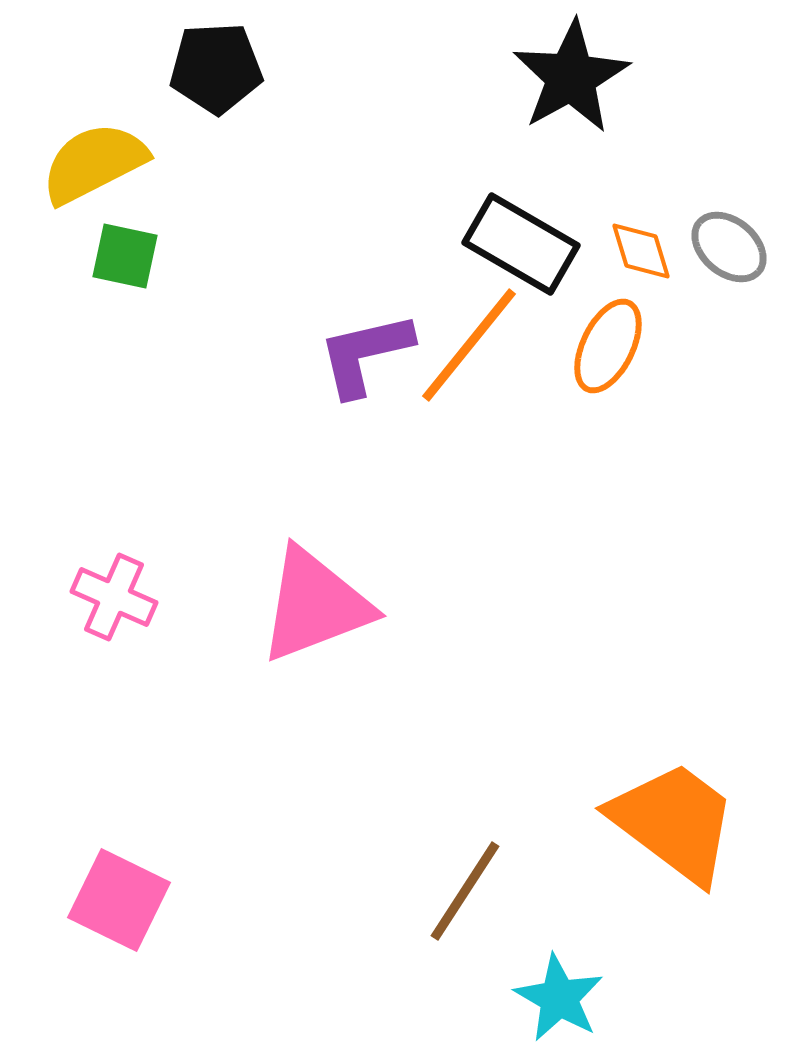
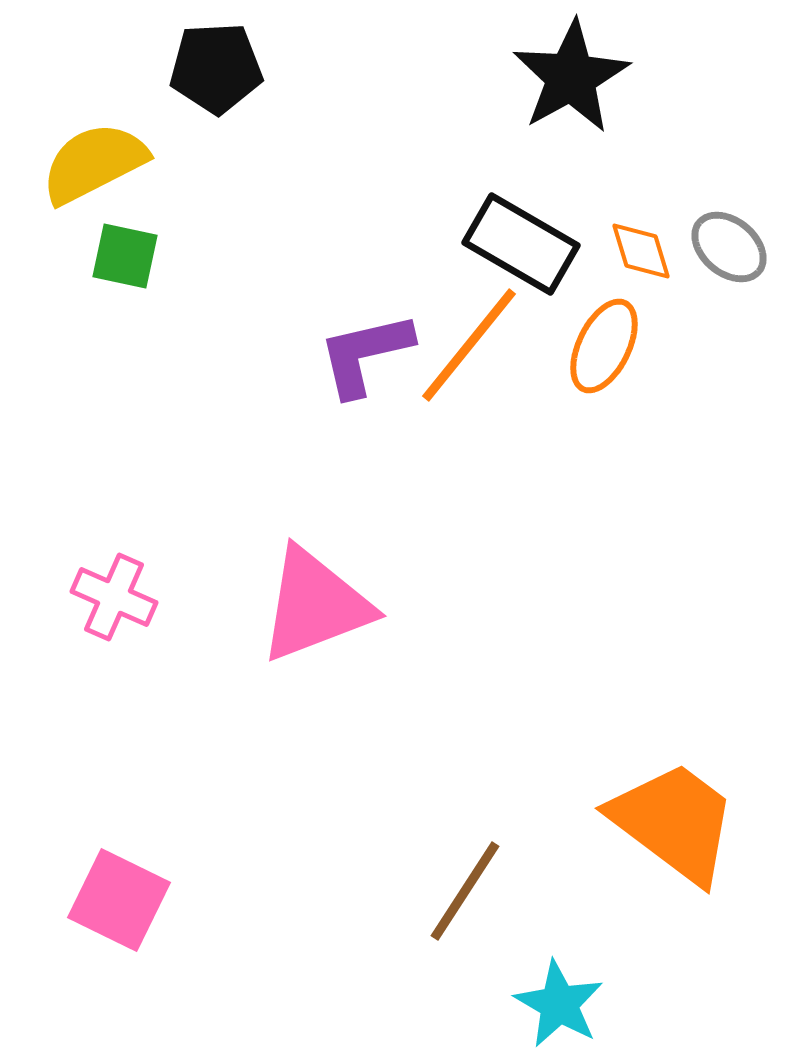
orange ellipse: moved 4 px left
cyan star: moved 6 px down
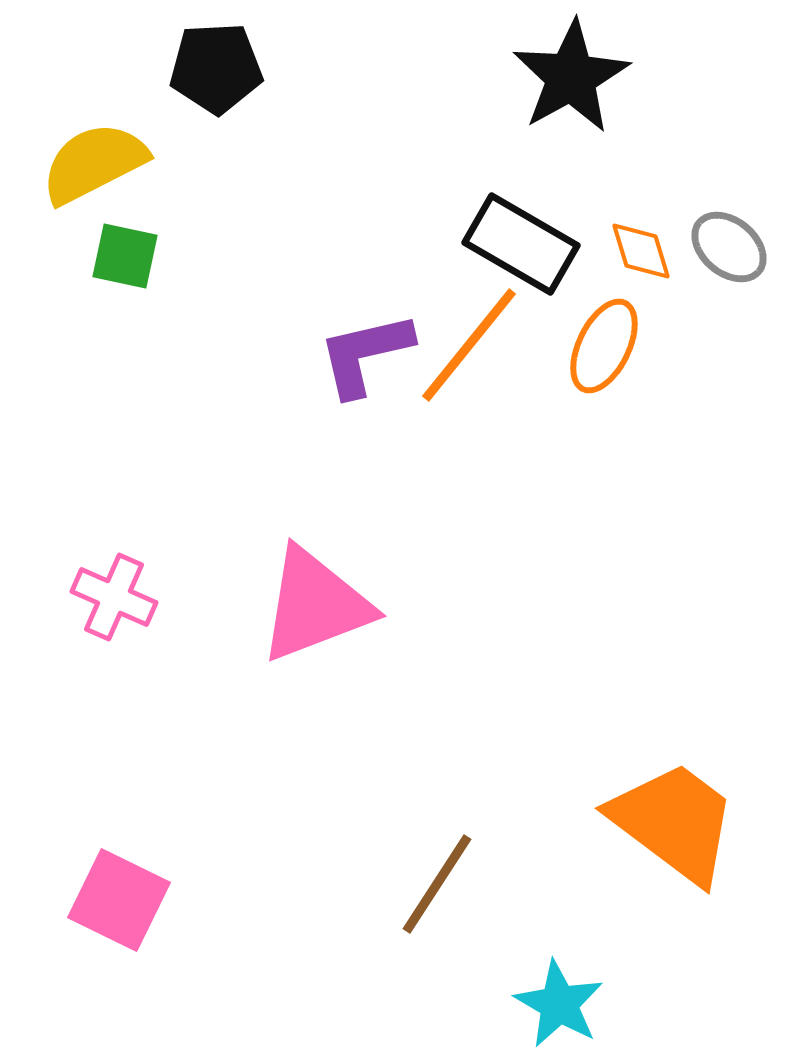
brown line: moved 28 px left, 7 px up
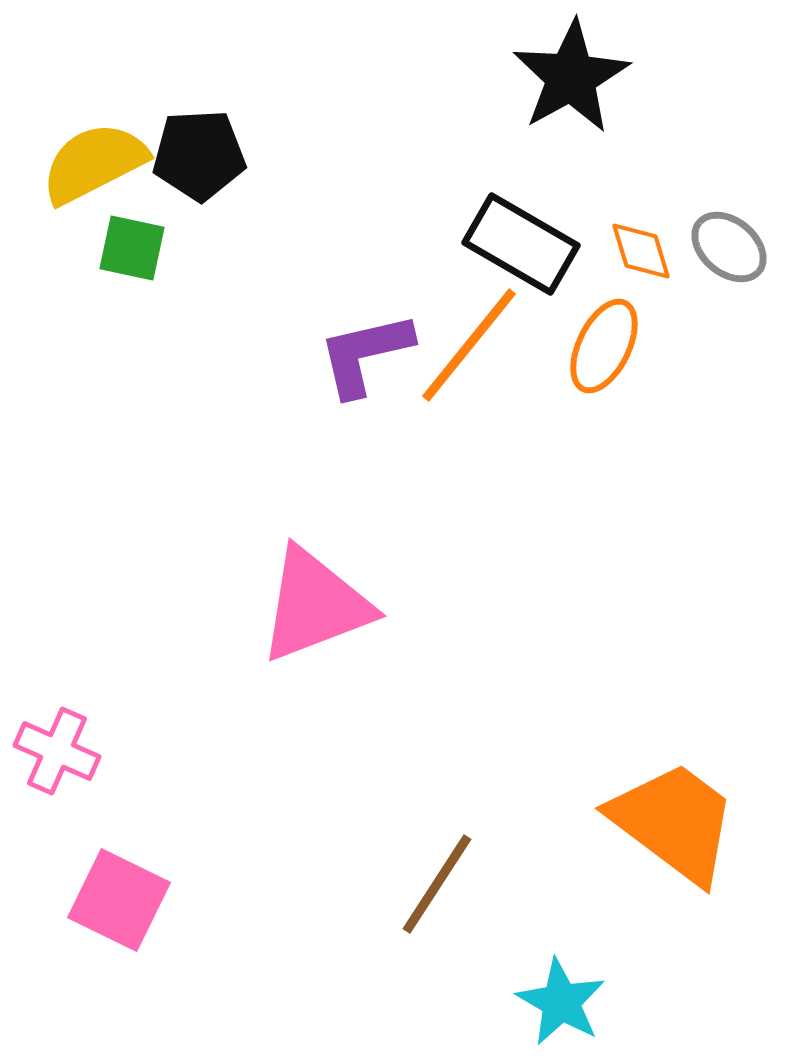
black pentagon: moved 17 px left, 87 px down
green square: moved 7 px right, 8 px up
pink cross: moved 57 px left, 154 px down
cyan star: moved 2 px right, 2 px up
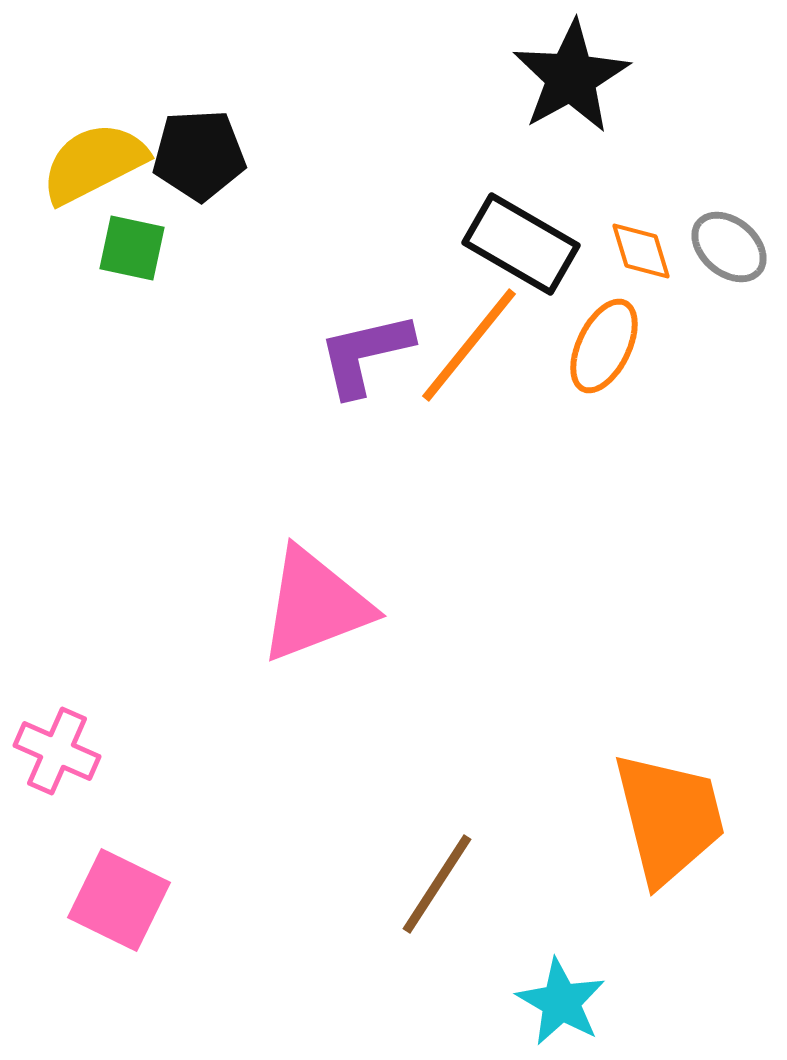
orange trapezoid: moved 5 px left, 4 px up; rotated 39 degrees clockwise
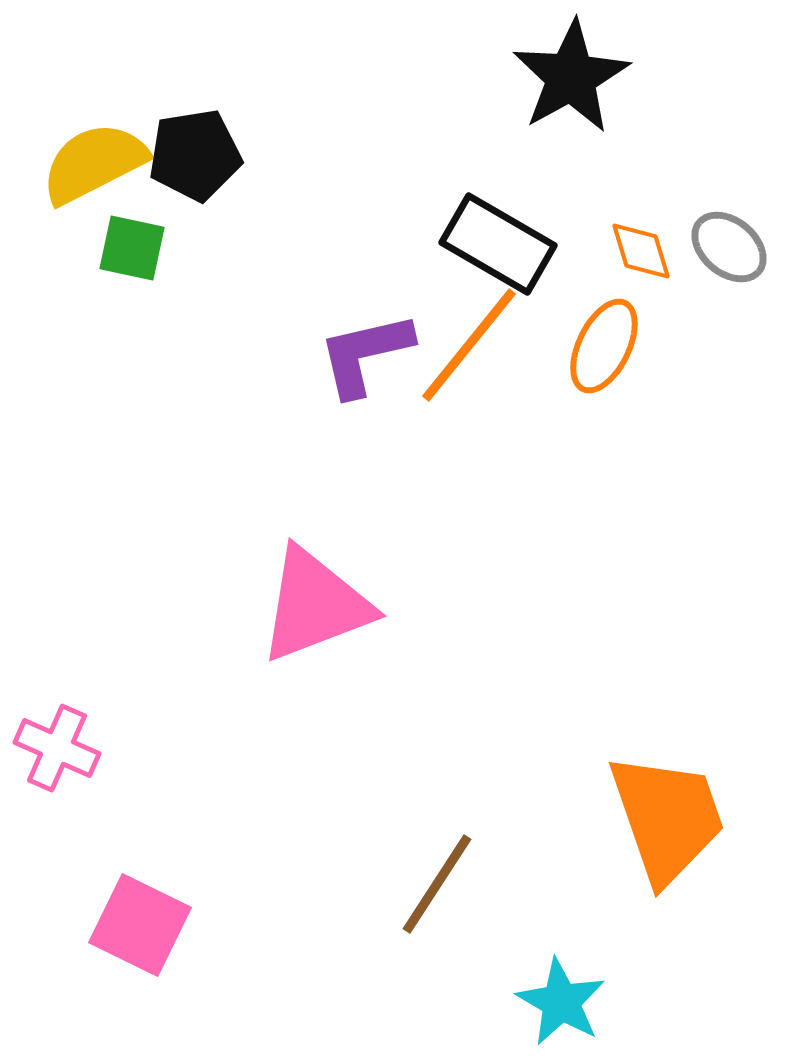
black pentagon: moved 4 px left; rotated 6 degrees counterclockwise
black rectangle: moved 23 px left
pink cross: moved 3 px up
orange trapezoid: moved 2 px left; rotated 5 degrees counterclockwise
pink square: moved 21 px right, 25 px down
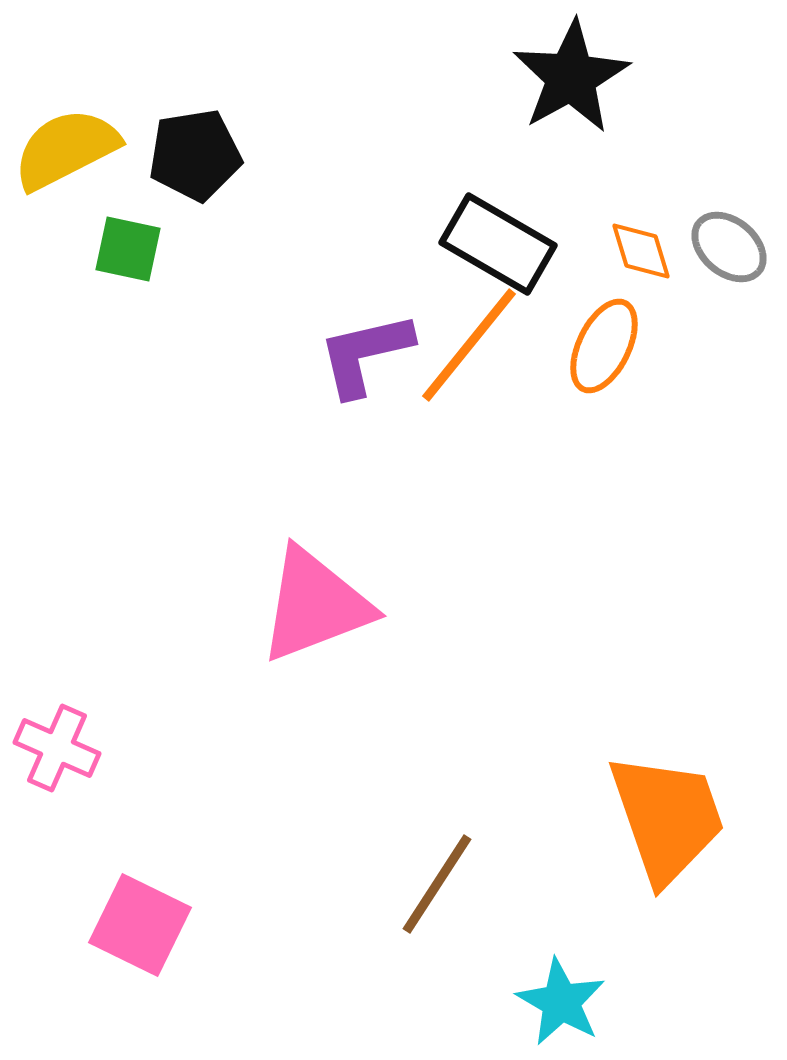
yellow semicircle: moved 28 px left, 14 px up
green square: moved 4 px left, 1 px down
